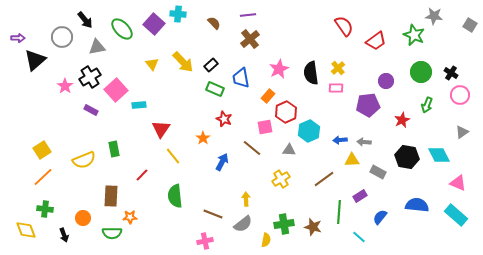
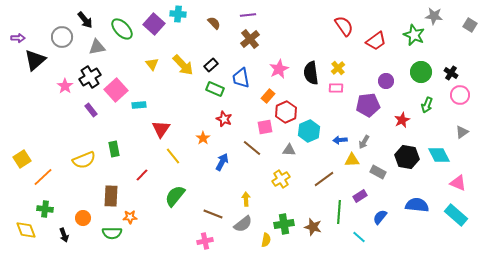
yellow arrow at (183, 62): moved 3 px down
purple rectangle at (91, 110): rotated 24 degrees clockwise
gray arrow at (364, 142): rotated 64 degrees counterclockwise
yellow square at (42, 150): moved 20 px left, 9 px down
green semicircle at (175, 196): rotated 45 degrees clockwise
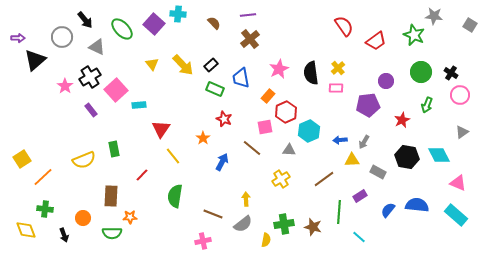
gray triangle at (97, 47): rotated 36 degrees clockwise
green semicircle at (175, 196): rotated 30 degrees counterclockwise
blue semicircle at (380, 217): moved 8 px right, 7 px up
pink cross at (205, 241): moved 2 px left
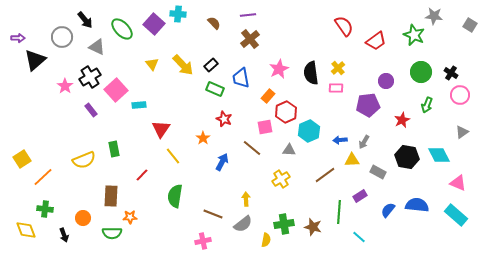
brown line at (324, 179): moved 1 px right, 4 px up
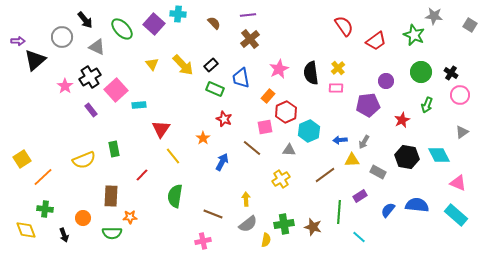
purple arrow at (18, 38): moved 3 px down
gray semicircle at (243, 224): moved 5 px right
